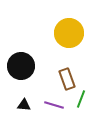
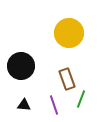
purple line: rotated 54 degrees clockwise
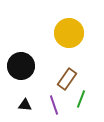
brown rectangle: rotated 55 degrees clockwise
black triangle: moved 1 px right
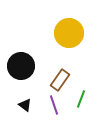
brown rectangle: moved 7 px left, 1 px down
black triangle: rotated 32 degrees clockwise
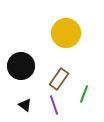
yellow circle: moved 3 px left
brown rectangle: moved 1 px left, 1 px up
green line: moved 3 px right, 5 px up
